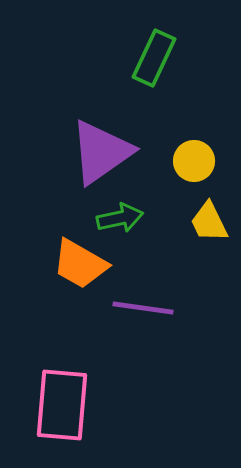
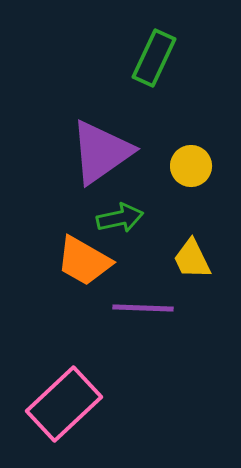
yellow circle: moved 3 px left, 5 px down
yellow trapezoid: moved 17 px left, 37 px down
orange trapezoid: moved 4 px right, 3 px up
purple line: rotated 6 degrees counterclockwise
pink rectangle: moved 2 px right, 1 px up; rotated 42 degrees clockwise
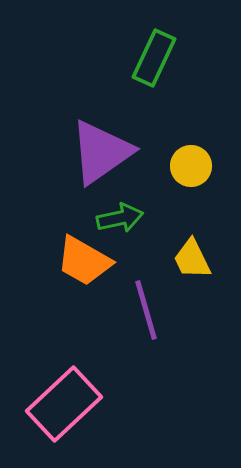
purple line: moved 3 px right, 2 px down; rotated 72 degrees clockwise
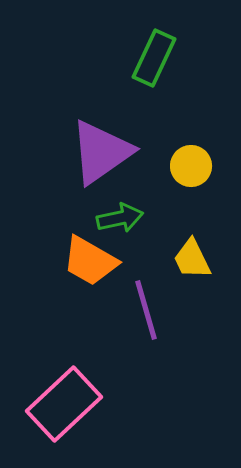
orange trapezoid: moved 6 px right
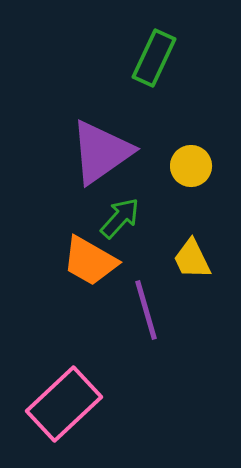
green arrow: rotated 36 degrees counterclockwise
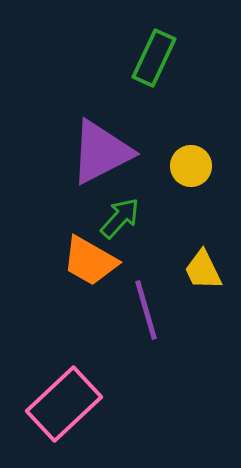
purple triangle: rotated 8 degrees clockwise
yellow trapezoid: moved 11 px right, 11 px down
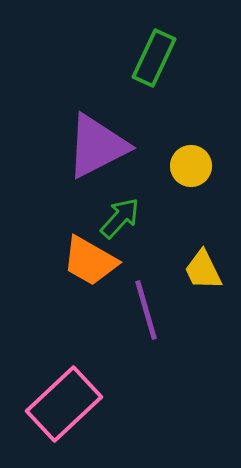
purple triangle: moved 4 px left, 6 px up
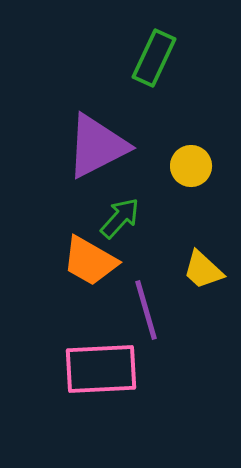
yellow trapezoid: rotated 21 degrees counterclockwise
pink rectangle: moved 37 px right, 35 px up; rotated 40 degrees clockwise
